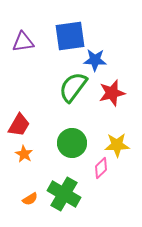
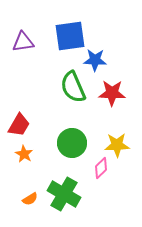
green semicircle: rotated 60 degrees counterclockwise
red star: rotated 16 degrees clockwise
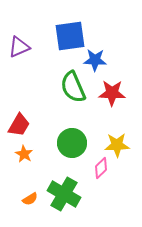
purple triangle: moved 4 px left, 5 px down; rotated 15 degrees counterclockwise
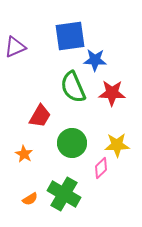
purple triangle: moved 4 px left
red trapezoid: moved 21 px right, 9 px up
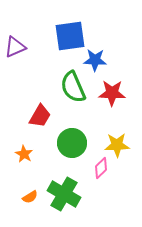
orange semicircle: moved 2 px up
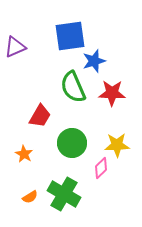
blue star: moved 1 px left, 1 px down; rotated 20 degrees counterclockwise
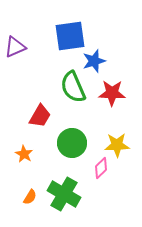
orange semicircle: rotated 28 degrees counterclockwise
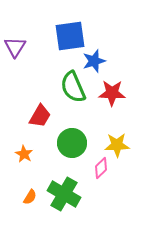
purple triangle: rotated 35 degrees counterclockwise
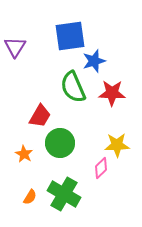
green circle: moved 12 px left
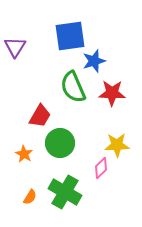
green cross: moved 1 px right, 2 px up
